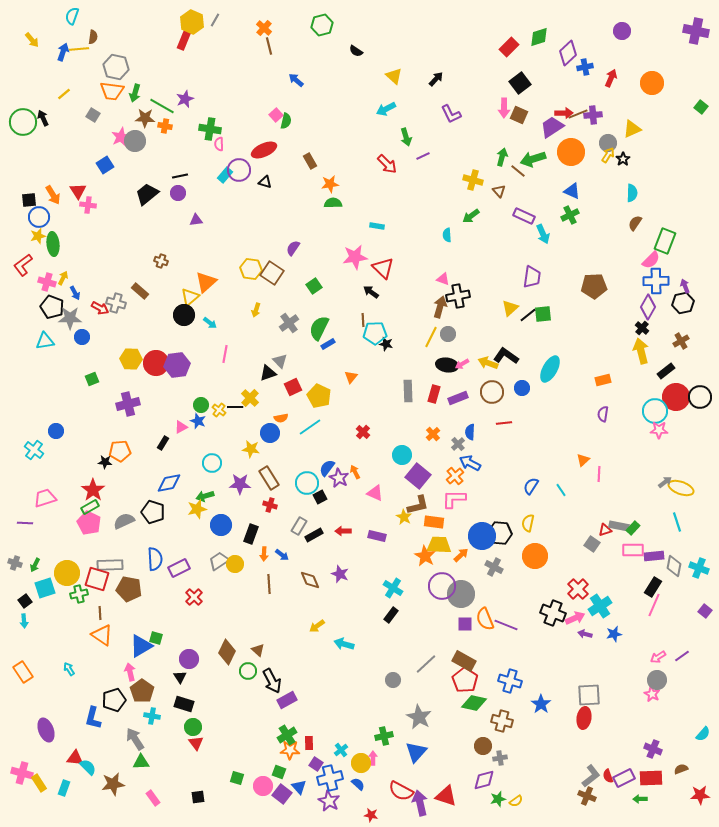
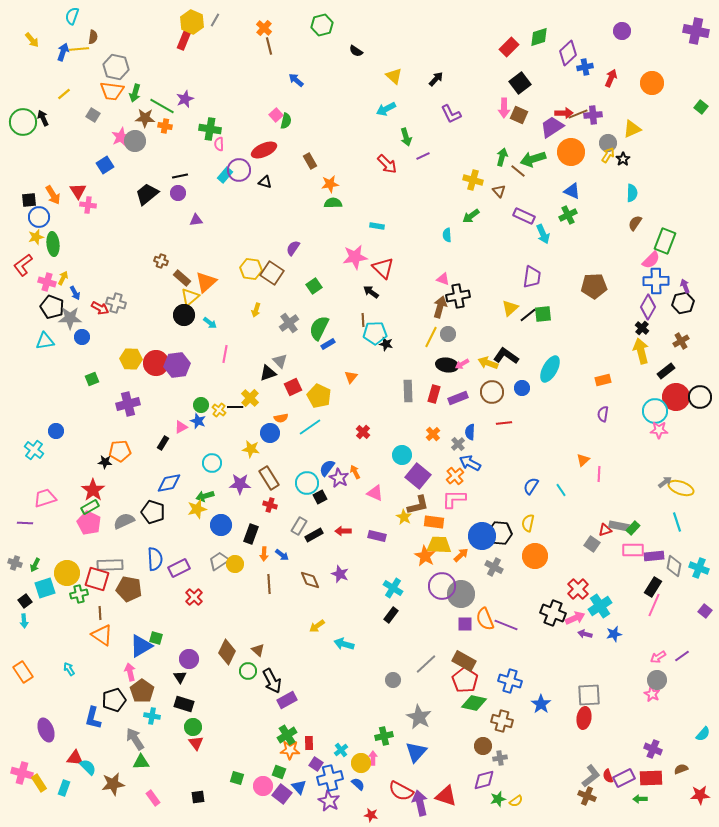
green cross at (570, 215): moved 2 px left
yellow star at (38, 236): moved 2 px left, 1 px down
brown rectangle at (140, 291): moved 42 px right, 13 px up
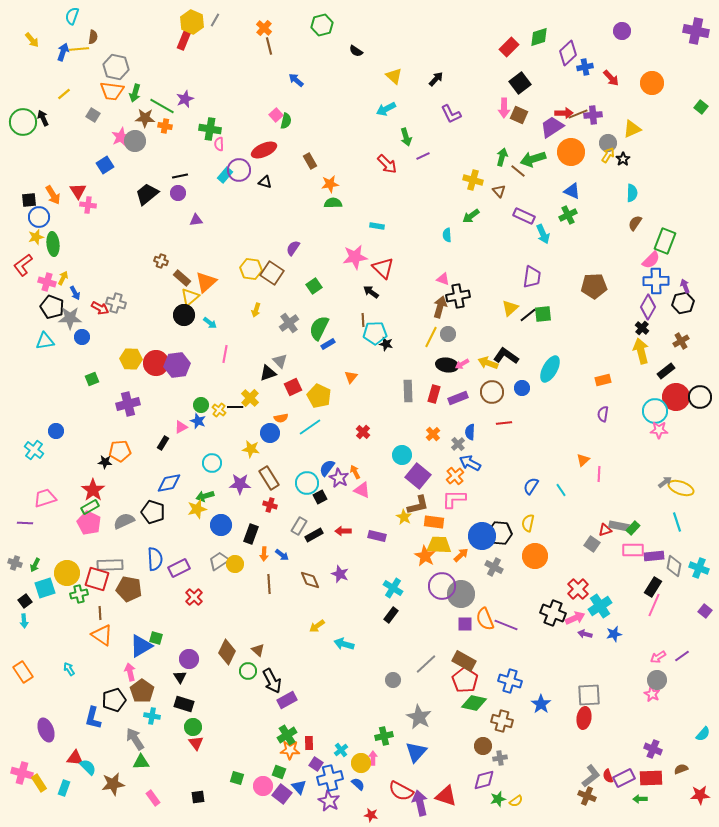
red arrow at (611, 78): rotated 114 degrees clockwise
pink triangle at (375, 493): moved 13 px left, 3 px up
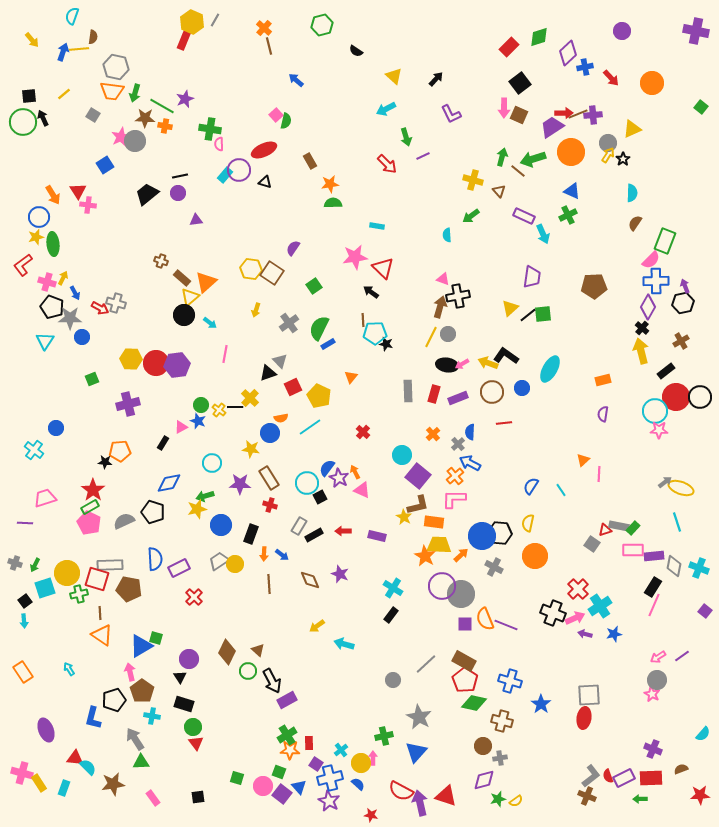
black square at (29, 200): moved 104 px up
cyan triangle at (45, 341): rotated 48 degrees counterclockwise
blue circle at (56, 431): moved 3 px up
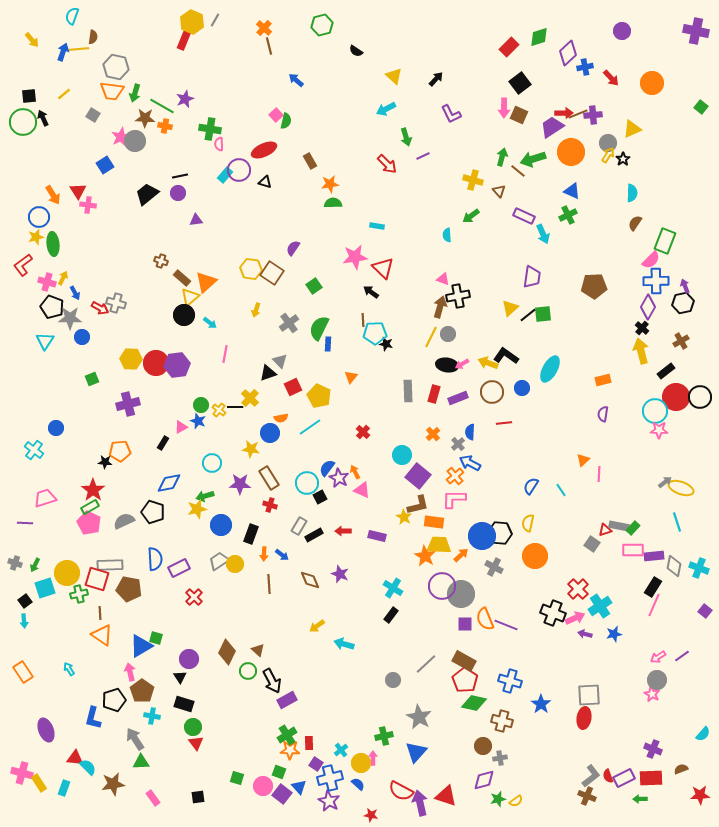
blue rectangle at (328, 344): rotated 56 degrees counterclockwise
